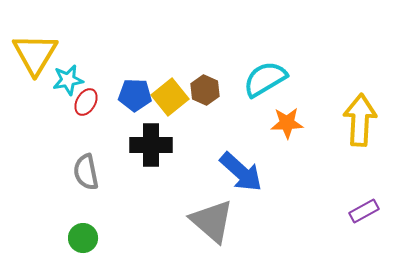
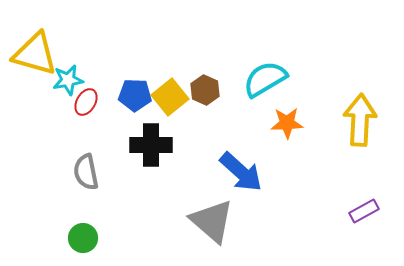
yellow triangle: rotated 45 degrees counterclockwise
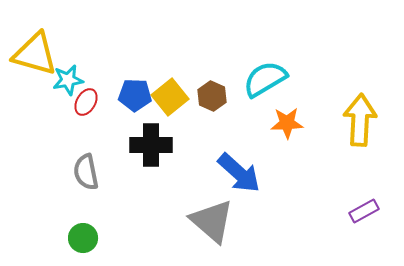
brown hexagon: moved 7 px right, 6 px down
blue arrow: moved 2 px left, 1 px down
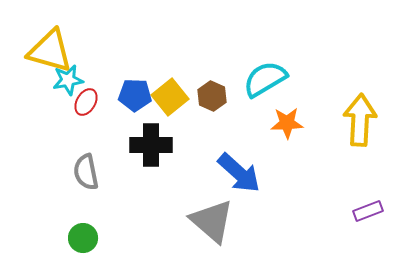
yellow triangle: moved 15 px right, 3 px up
purple rectangle: moved 4 px right; rotated 8 degrees clockwise
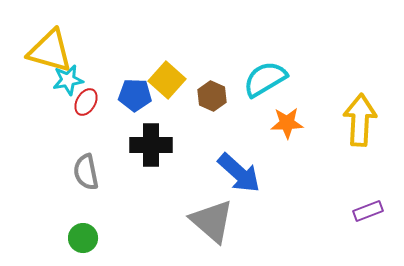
yellow square: moved 3 px left, 17 px up; rotated 9 degrees counterclockwise
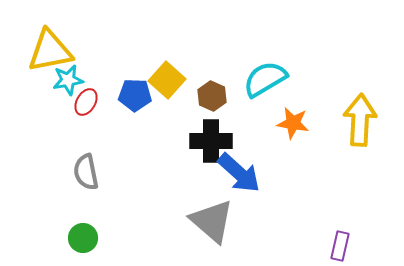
yellow triangle: rotated 27 degrees counterclockwise
orange star: moved 6 px right; rotated 12 degrees clockwise
black cross: moved 60 px right, 4 px up
purple rectangle: moved 28 px left, 35 px down; rotated 56 degrees counterclockwise
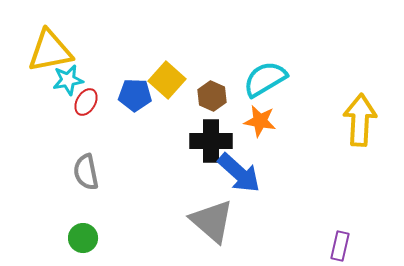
orange star: moved 33 px left, 2 px up
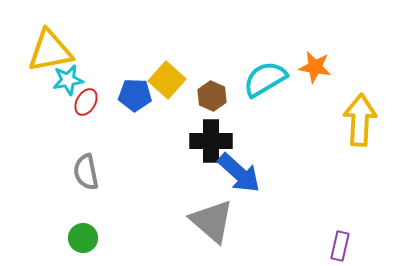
orange star: moved 55 px right, 54 px up
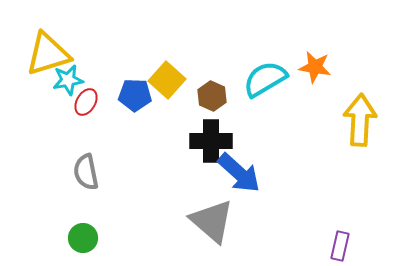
yellow triangle: moved 2 px left, 3 px down; rotated 6 degrees counterclockwise
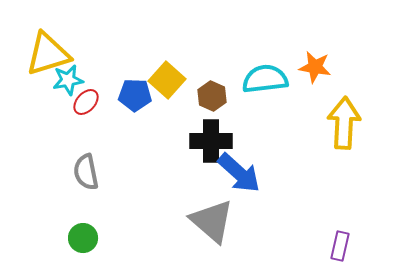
cyan semicircle: rotated 24 degrees clockwise
red ellipse: rotated 12 degrees clockwise
yellow arrow: moved 16 px left, 3 px down
